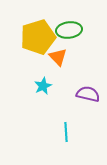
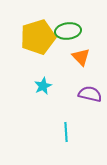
green ellipse: moved 1 px left, 1 px down
orange triangle: moved 23 px right
purple semicircle: moved 2 px right
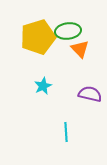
orange triangle: moved 1 px left, 8 px up
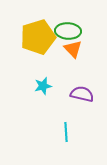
green ellipse: rotated 10 degrees clockwise
orange triangle: moved 7 px left
cyan star: rotated 12 degrees clockwise
purple semicircle: moved 8 px left
